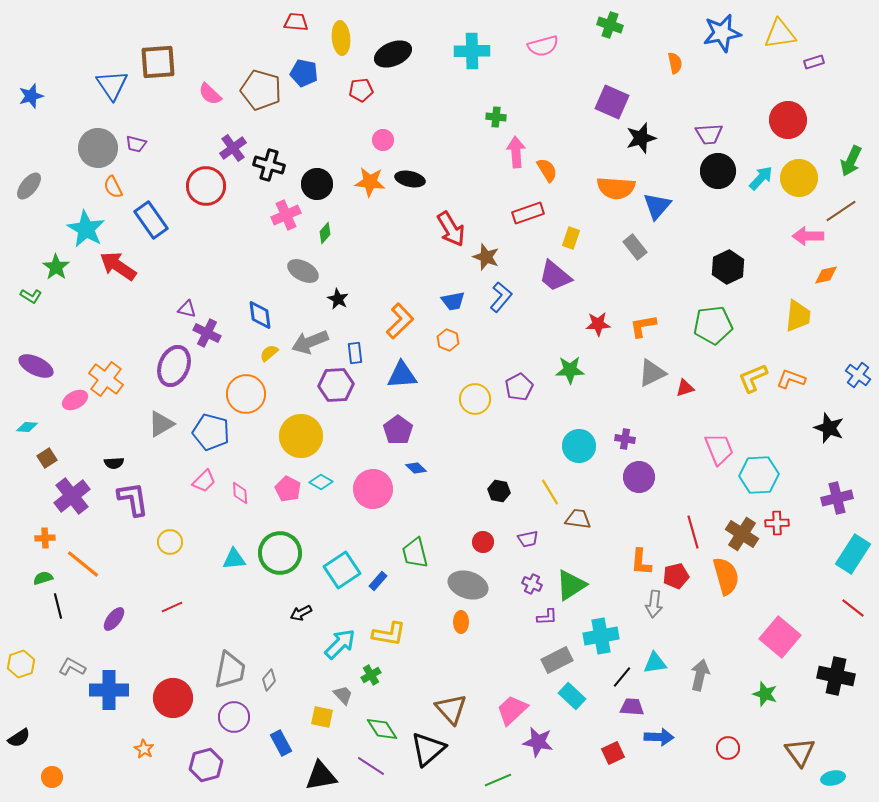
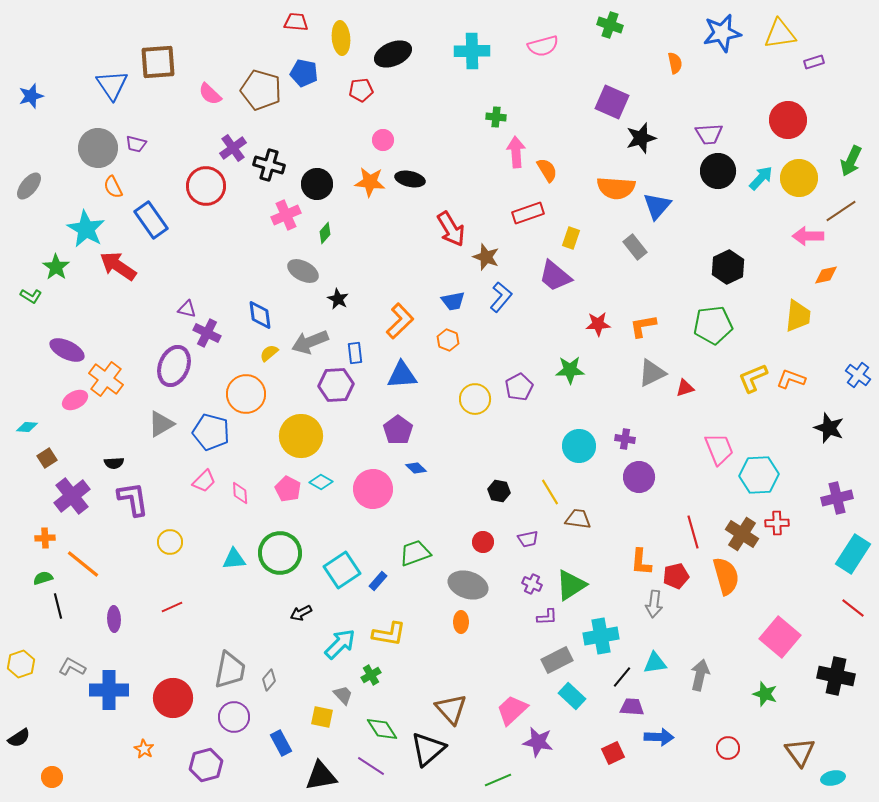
purple ellipse at (36, 366): moved 31 px right, 16 px up
green trapezoid at (415, 553): rotated 84 degrees clockwise
purple ellipse at (114, 619): rotated 40 degrees counterclockwise
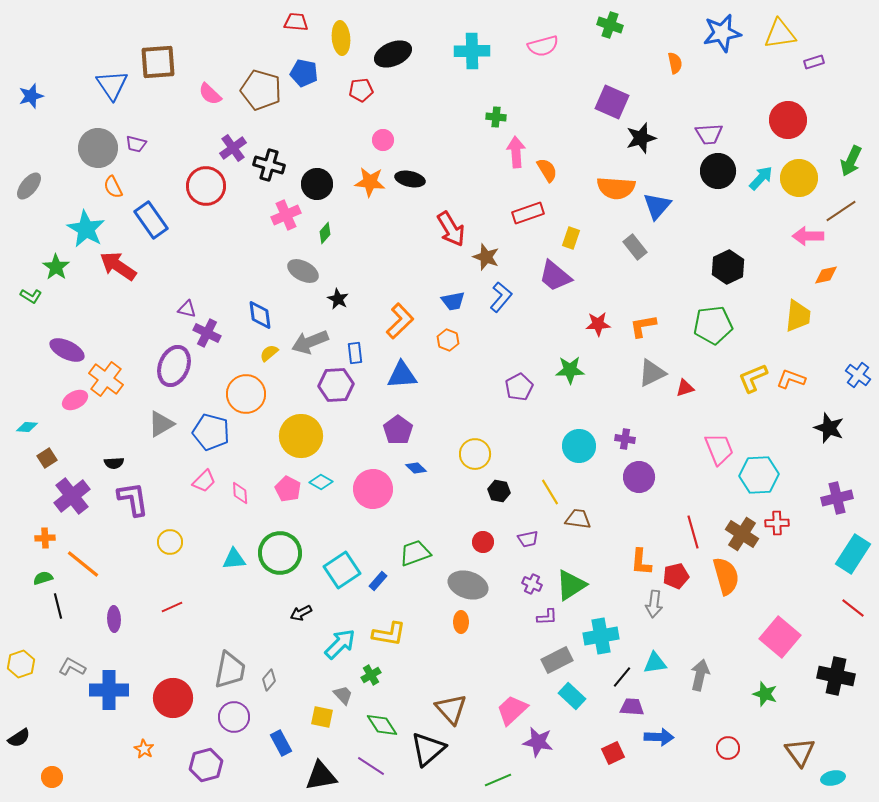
yellow circle at (475, 399): moved 55 px down
green diamond at (382, 729): moved 4 px up
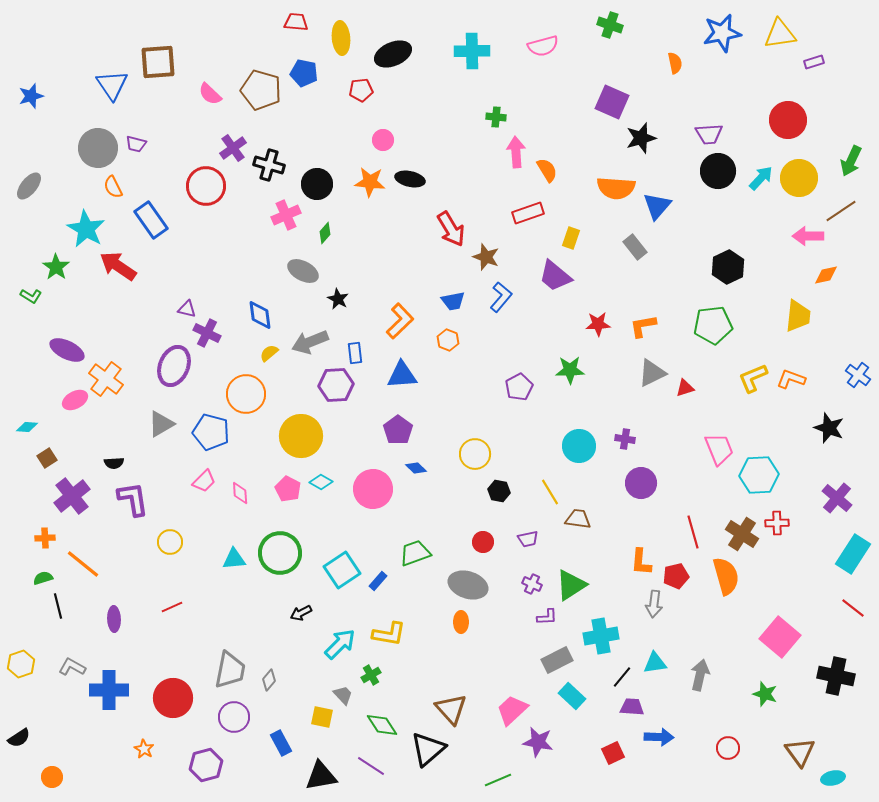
purple circle at (639, 477): moved 2 px right, 6 px down
purple cross at (837, 498): rotated 36 degrees counterclockwise
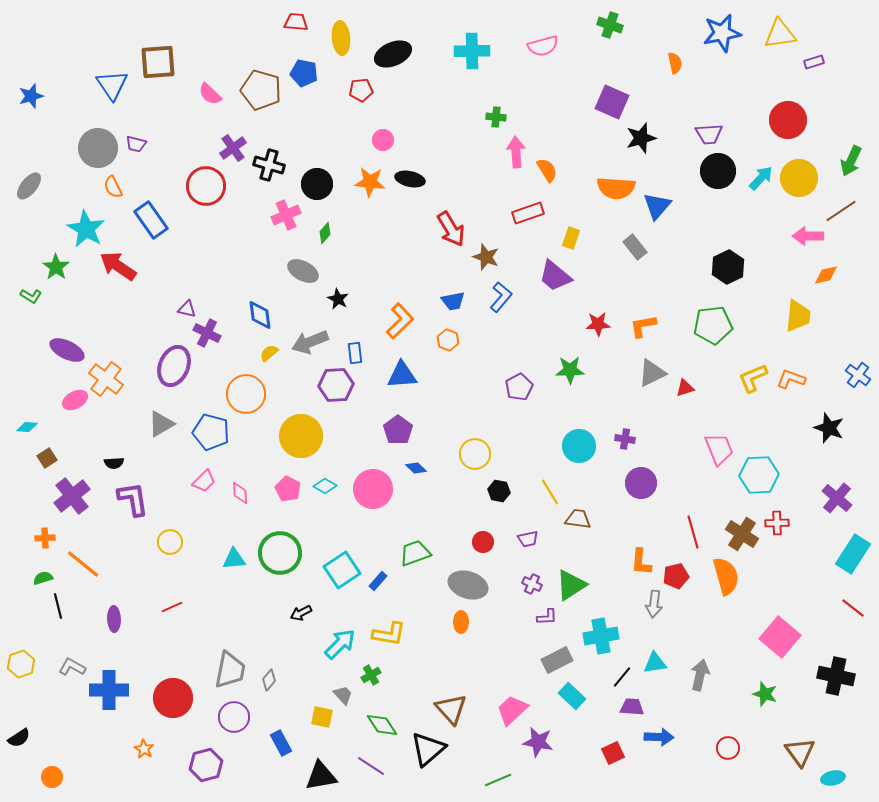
cyan diamond at (321, 482): moved 4 px right, 4 px down
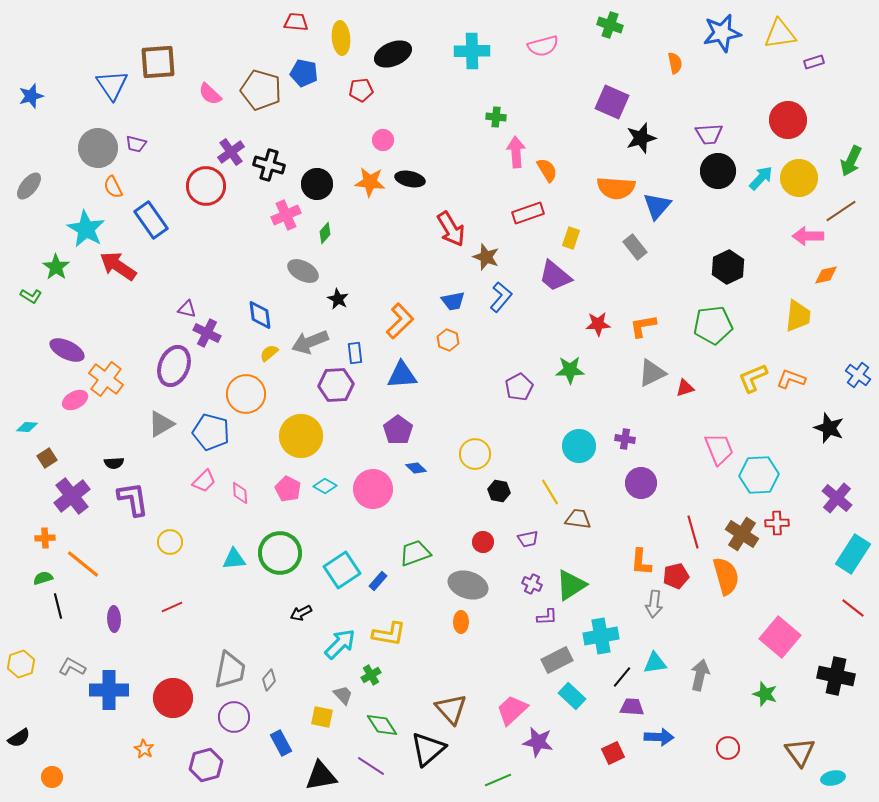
purple cross at (233, 148): moved 2 px left, 4 px down
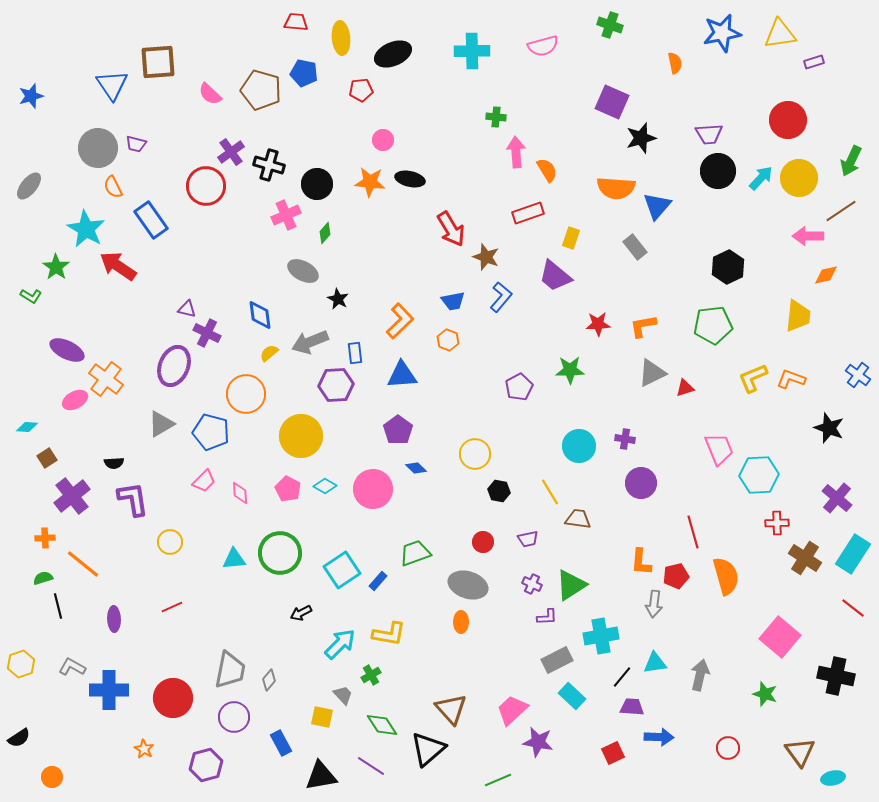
brown cross at (742, 534): moved 63 px right, 24 px down
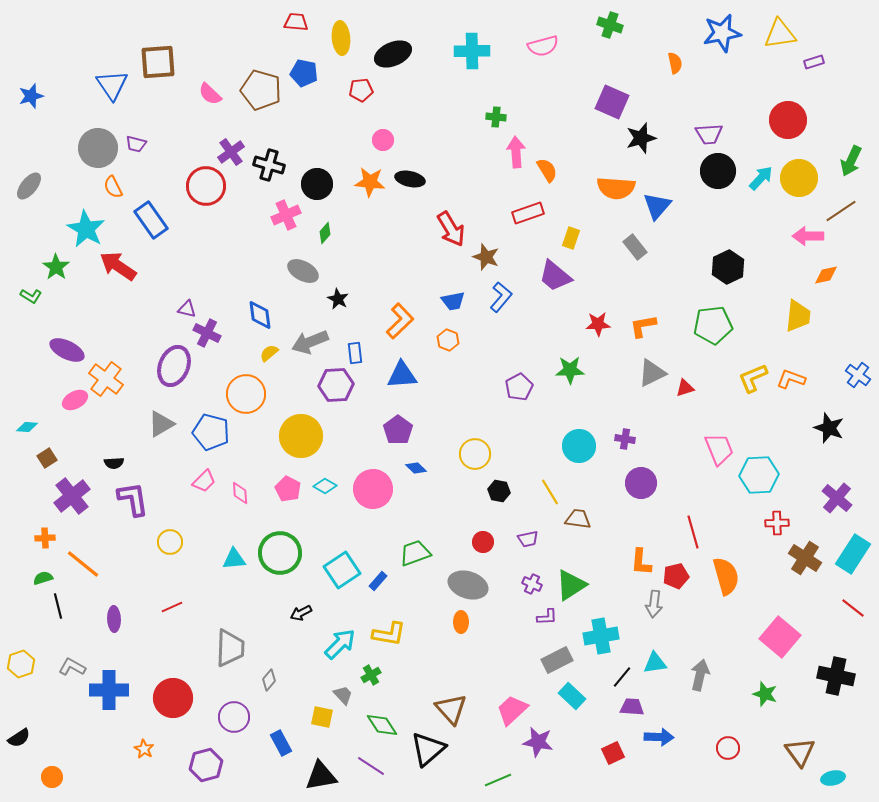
gray trapezoid at (230, 670): moved 22 px up; rotated 9 degrees counterclockwise
